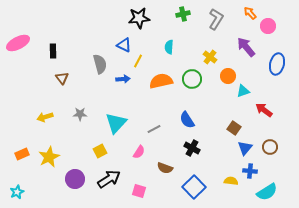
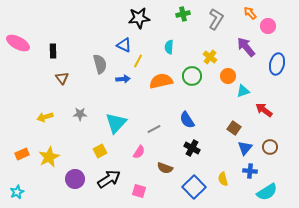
pink ellipse at (18, 43): rotated 55 degrees clockwise
green circle at (192, 79): moved 3 px up
yellow semicircle at (231, 181): moved 8 px left, 2 px up; rotated 112 degrees counterclockwise
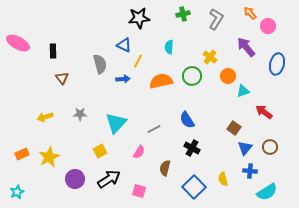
red arrow at (264, 110): moved 2 px down
brown semicircle at (165, 168): rotated 84 degrees clockwise
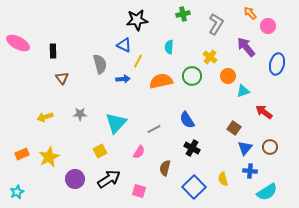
black star at (139, 18): moved 2 px left, 2 px down
gray L-shape at (216, 19): moved 5 px down
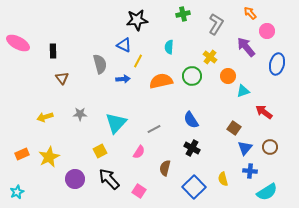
pink circle at (268, 26): moved 1 px left, 5 px down
blue semicircle at (187, 120): moved 4 px right
black arrow at (109, 179): rotated 100 degrees counterclockwise
pink square at (139, 191): rotated 16 degrees clockwise
